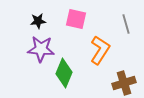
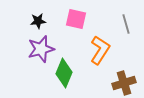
purple star: rotated 20 degrees counterclockwise
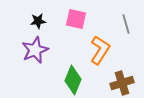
purple star: moved 6 px left, 1 px down; rotated 8 degrees counterclockwise
green diamond: moved 9 px right, 7 px down
brown cross: moved 2 px left
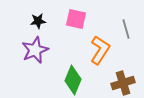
gray line: moved 5 px down
brown cross: moved 1 px right
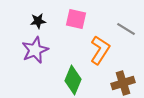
gray line: rotated 42 degrees counterclockwise
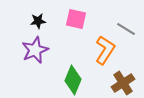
orange L-shape: moved 5 px right
brown cross: rotated 15 degrees counterclockwise
